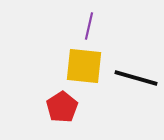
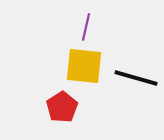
purple line: moved 3 px left, 1 px down
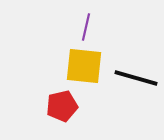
red pentagon: moved 1 px up; rotated 20 degrees clockwise
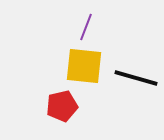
purple line: rotated 8 degrees clockwise
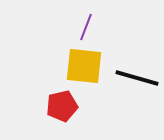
black line: moved 1 px right
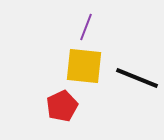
black line: rotated 6 degrees clockwise
red pentagon: rotated 12 degrees counterclockwise
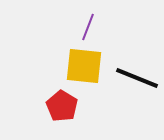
purple line: moved 2 px right
red pentagon: rotated 16 degrees counterclockwise
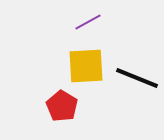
purple line: moved 5 px up; rotated 40 degrees clockwise
yellow square: moved 2 px right; rotated 9 degrees counterclockwise
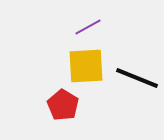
purple line: moved 5 px down
red pentagon: moved 1 px right, 1 px up
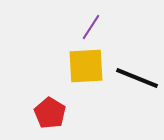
purple line: moved 3 px right; rotated 28 degrees counterclockwise
red pentagon: moved 13 px left, 8 px down
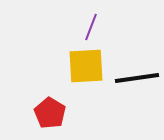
purple line: rotated 12 degrees counterclockwise
black line: rotated 30 degrees counterclockwise
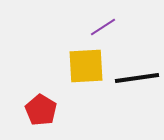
purple line: moved 12 px right; rotated 36 degrees clockwise
red pentagon: moved 9 px left, 3 px up
